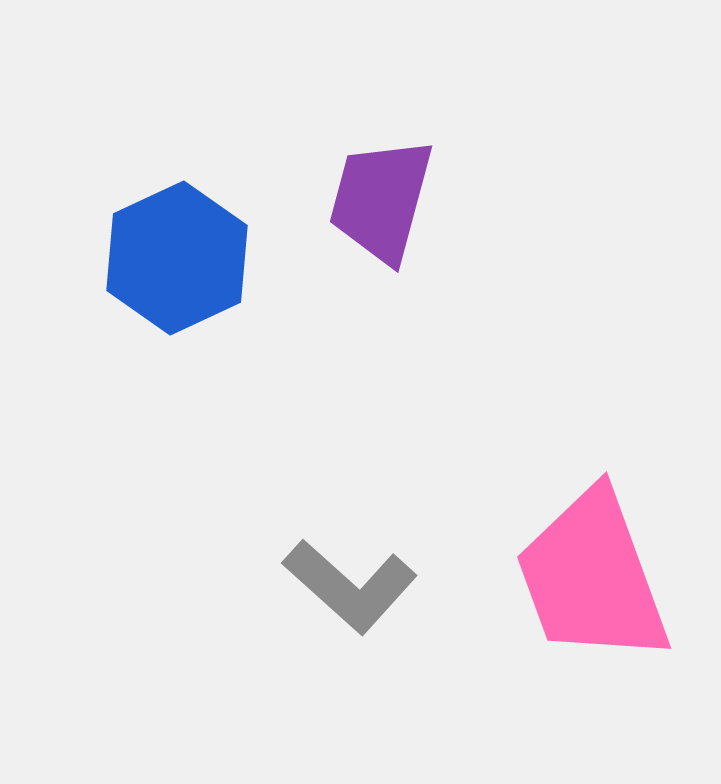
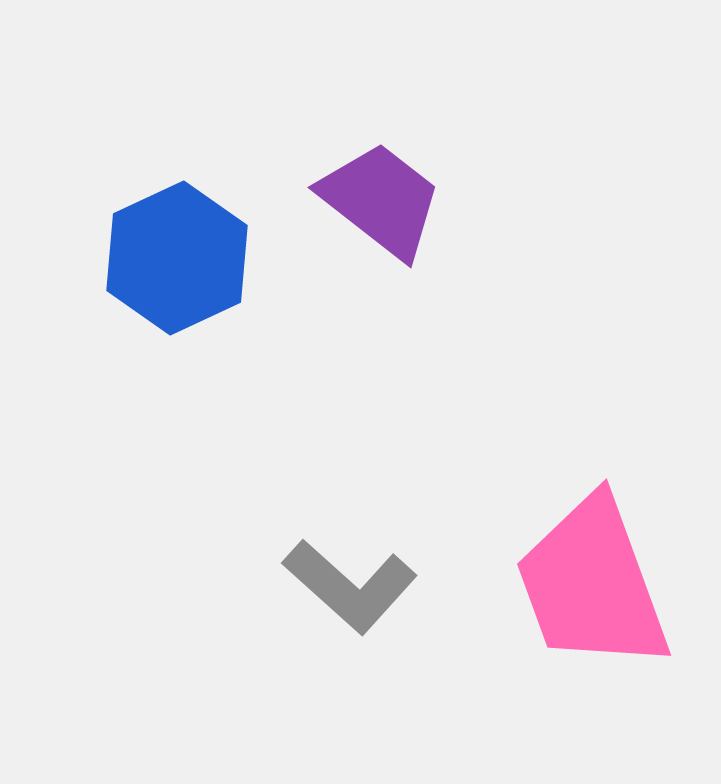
purple trapezoid: rotated 113 degrees clockwise
pink trapezoid: moved 7 px down
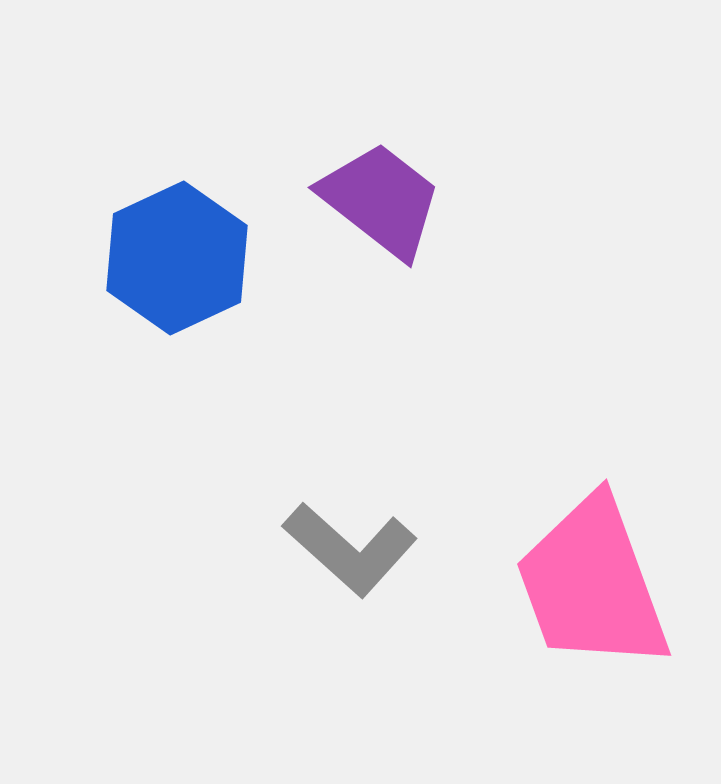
gray L-shape: moved 37 px up
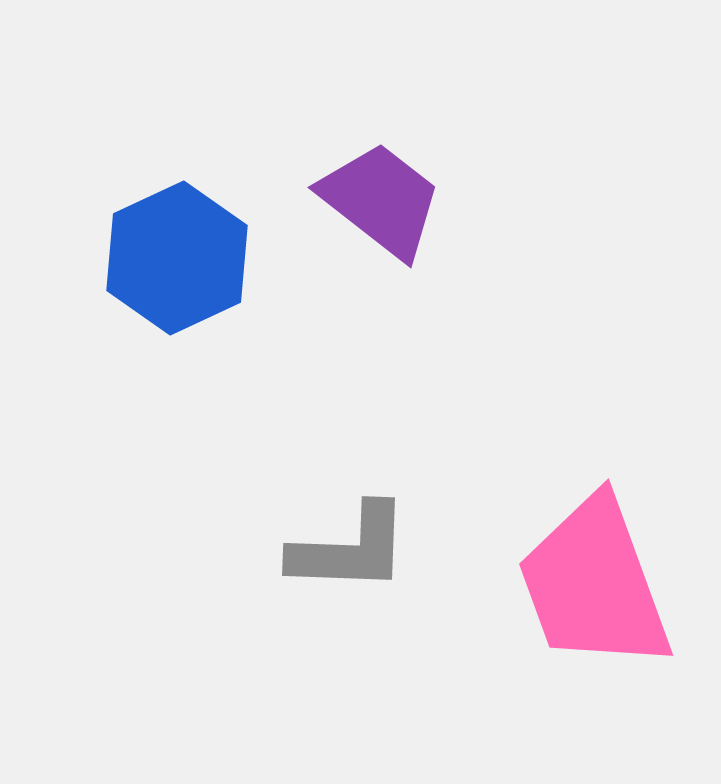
gray L-shape: rotated 40 degrees counterclockwise
pink trapezoid: moved 2 px right
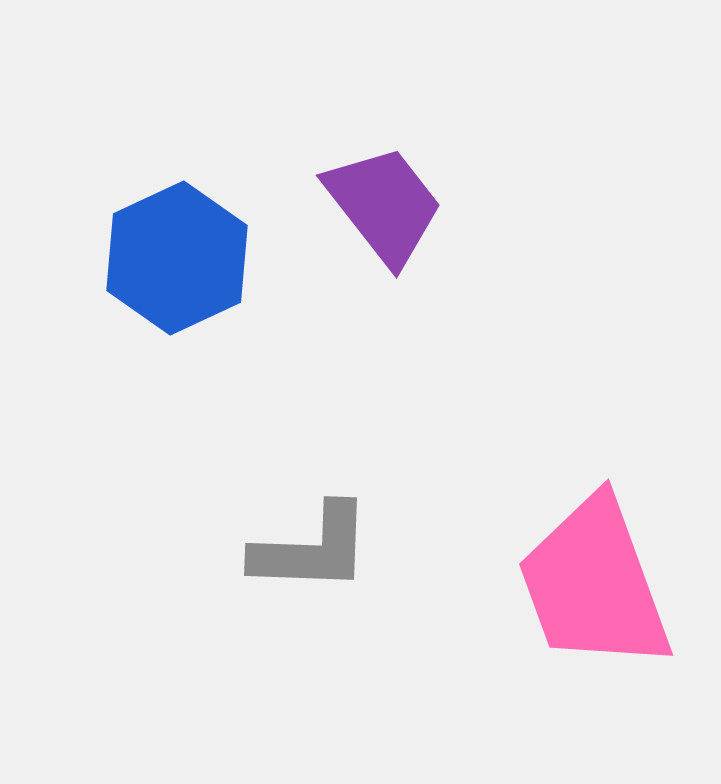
purple trapezoid: moved 3 px right, 5 px down; rotated 14 degrees clockwise
gray L-shape: moved 38 px left
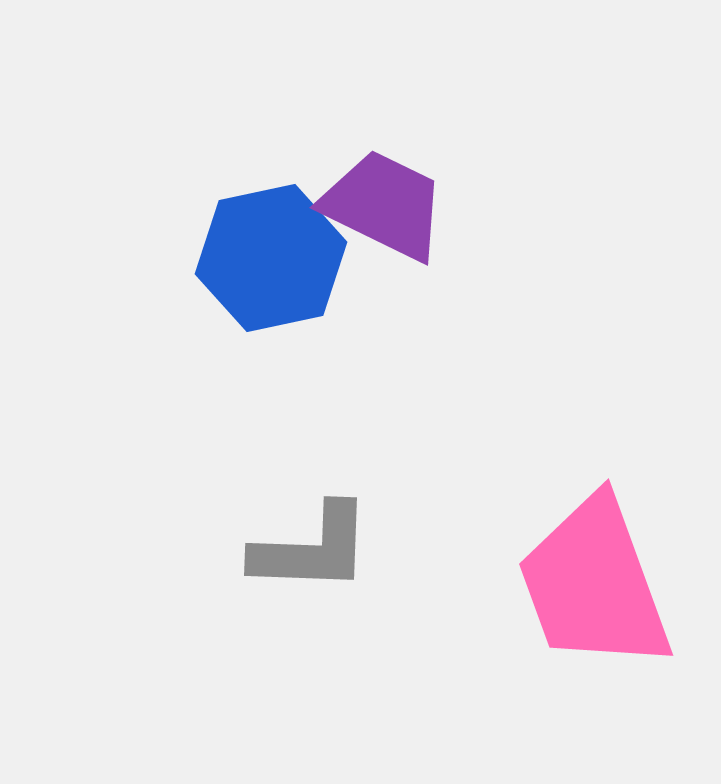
purple trapezoid: rotated 26 degrees counterclockwise
blue hexagon: moved 94 px right; rotated 13 degrees clockwise
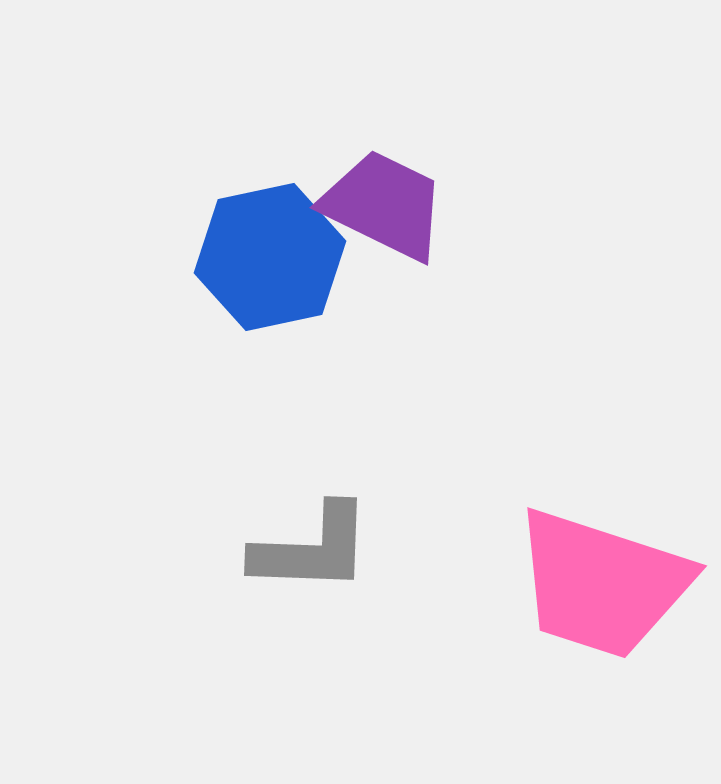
blue hexagon: moved 1 px left, 1 px up
pink trapezoid: moved 8 px right; rotated 52 degrees counterclockwise
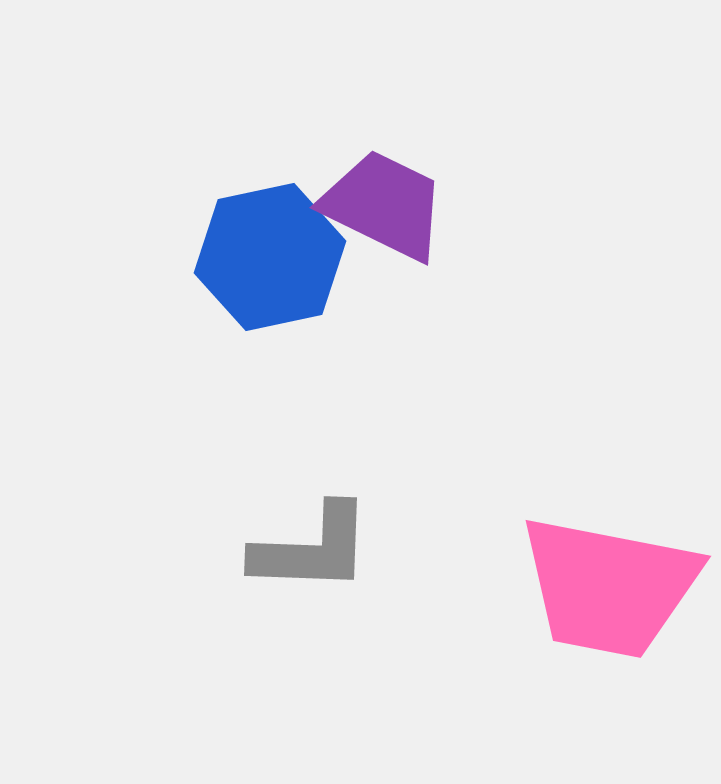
pink trapezoid: moved 7 px right, 3 px down; rotated 7 degrees counterclockwise
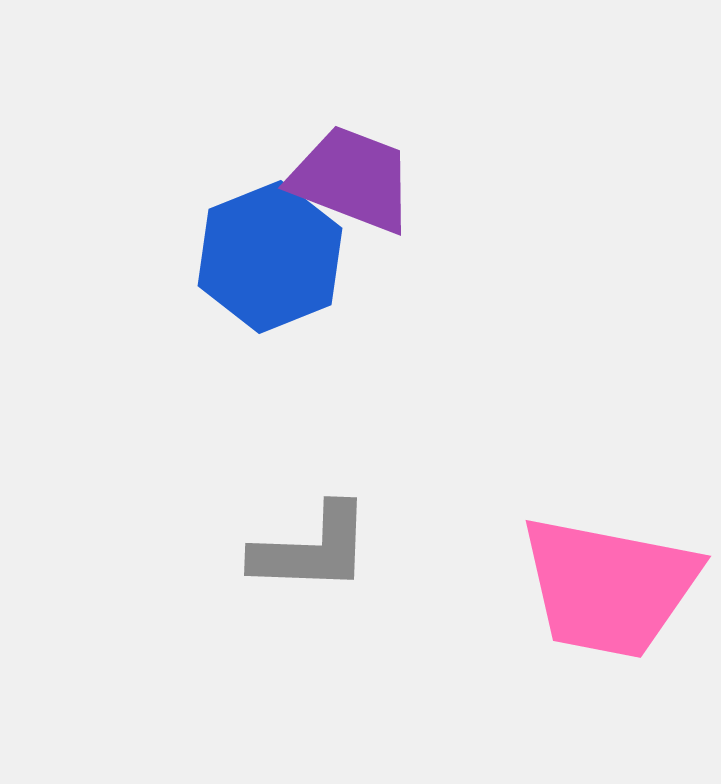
purple trapezoid: moved 32 px left, 26 px up; rotated 5 degrees counterclockwise
blue hexagon: rotated 10 degrees counterclockwise
